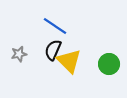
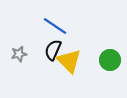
green circle: moved 1 px right, 4 px up
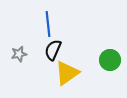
blue line: moved 7 px left, 2 px up; rotated 50 degrees clockwise
yellow triangle: moved 2 px left, 12 px down; rotated 40 degrees clockwise
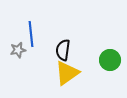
blue line: moved 17 px left, 10 px down
black semicircle: moved 10 px right; rotated 15 degrees counterclockwise
gray star: moved 1 px left, 4 px up
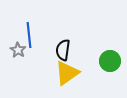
blue line: moved 2 px left, 1 px down
gray star: rotated 28 degrees counterclockwise
green circle: moved 1 px down
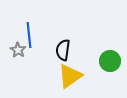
yellow triangle: moved 3 px right, 3 px down
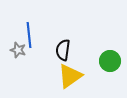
gray star: rotated 14 degrees counterclockwise
